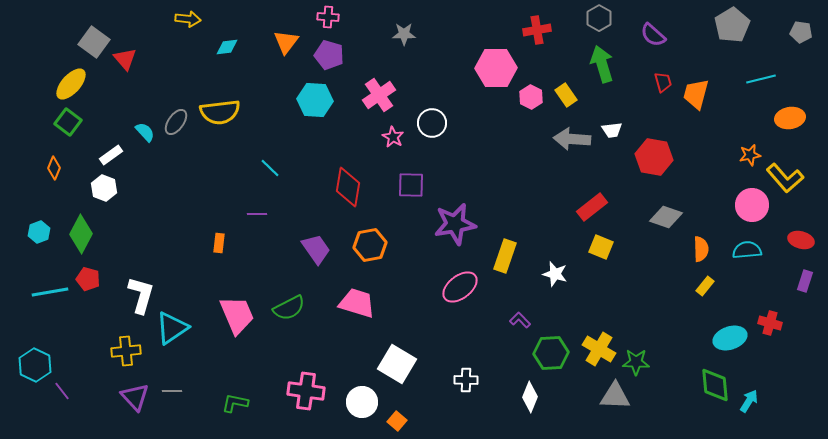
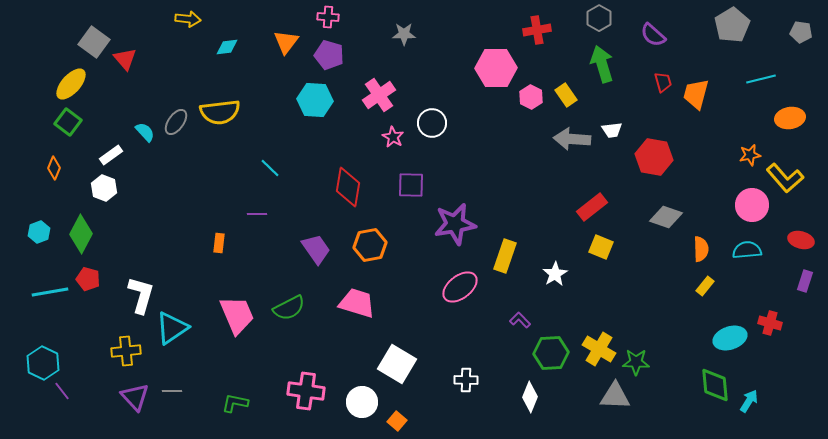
white star at (555, 274): rotated 25 degrees clockwise
cyan hexagon at (35, 365): moved 8 px right, 2 px up
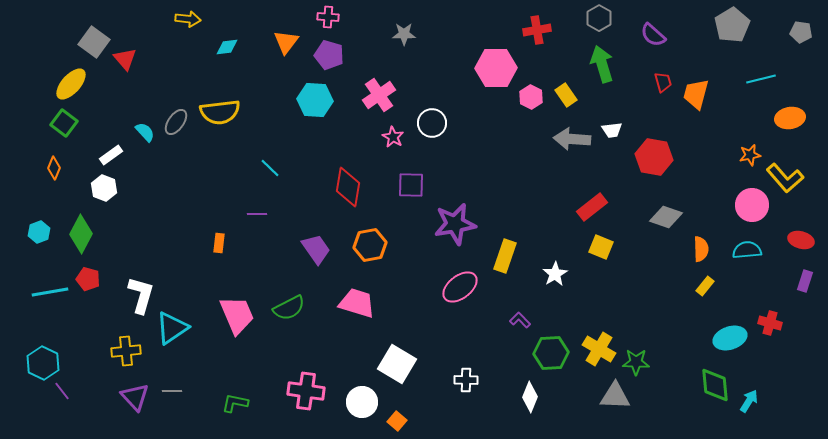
green square at (68, 122): moved 4 px left, 1 px down
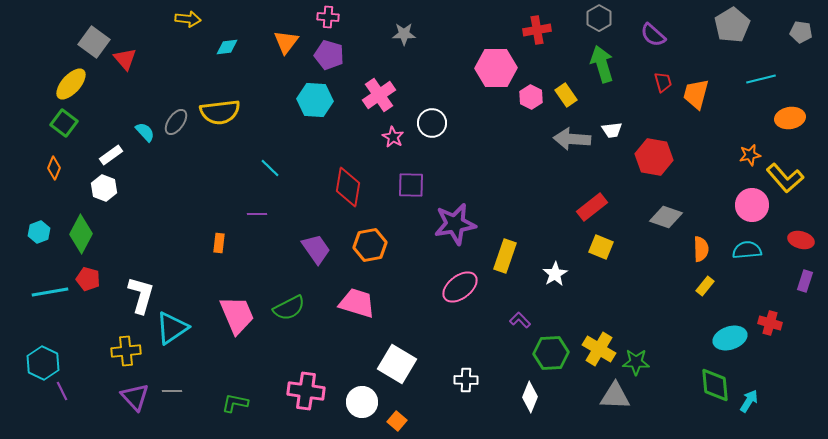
purple line at (62, 391): rotated 12 degrees clockwise
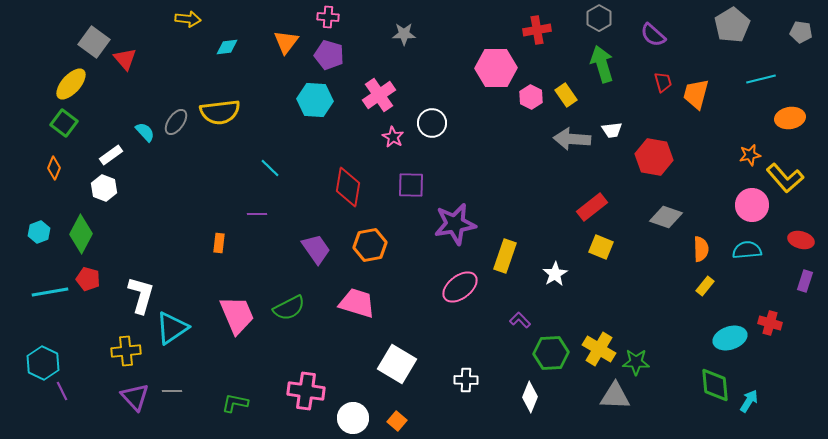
white circle at (362, 402): moved 9 px left, 16 px down
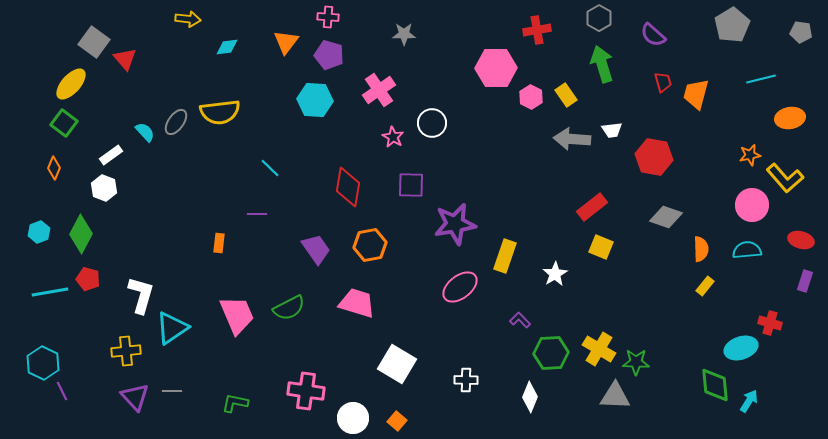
pink cross at (379, 95): moved 5 px up
cyan ellipse at (730, 338): moved 11 px right, 10 px down
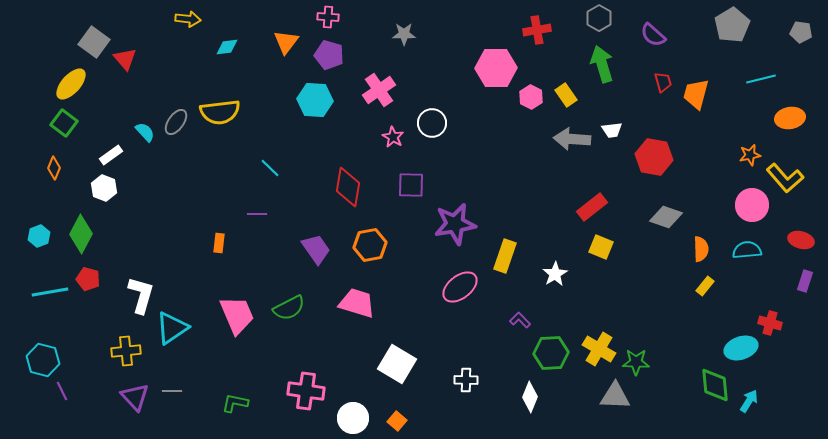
cyan hexagon at (39, 232): moved 4 px down
cyan hexagon at (43, 363): moved 3 px up; rotated 12 degrees counterclockwise
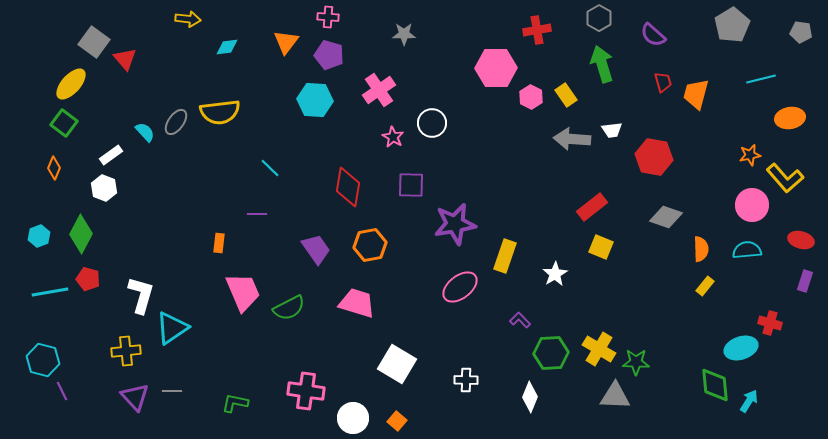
pink trapezoid at (237, 315): moved 6 px right, 23 px up
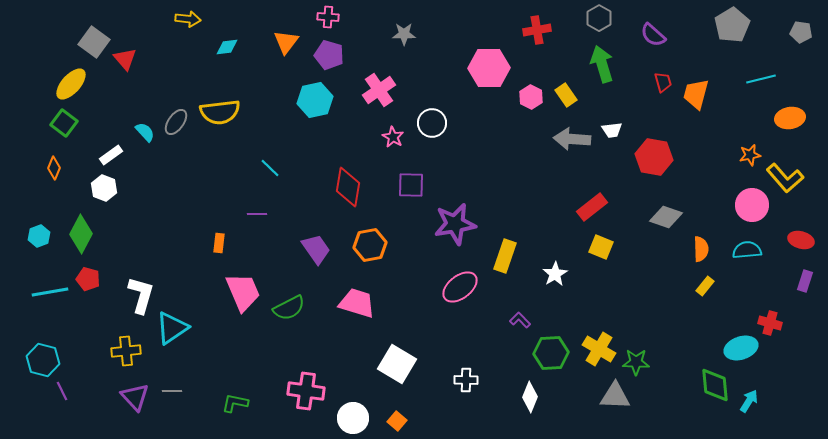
pink hexagon at (496, 68): moved 7 px left
cyan hexagon at (315, 100): rotated 16 degrees counterclockwise
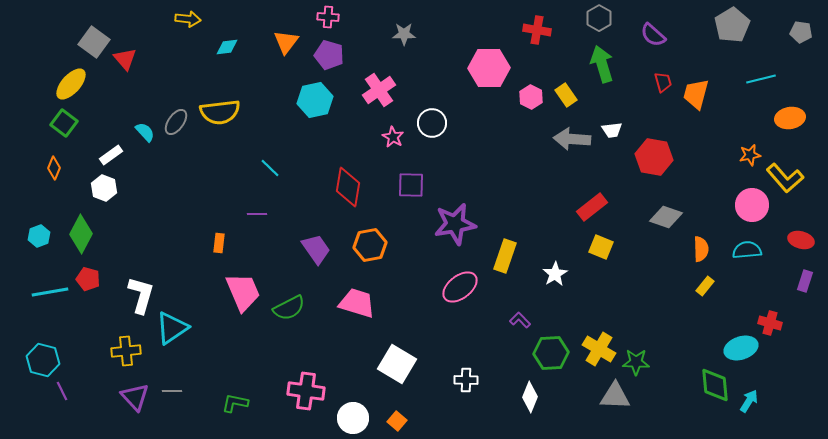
red cross at (537, 30): rotated 20 degrees clockwise
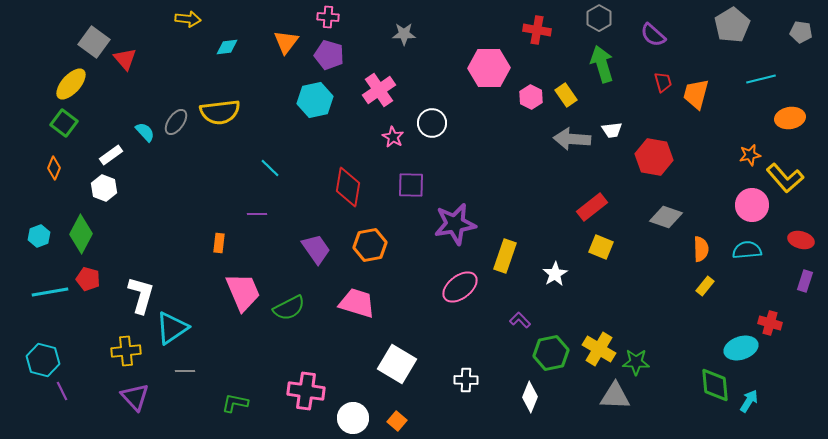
green hexagon at (551, 353): rotated 8 degrees counterclockwise
gray line at (172, 391): moved 13 px right, 20 px up
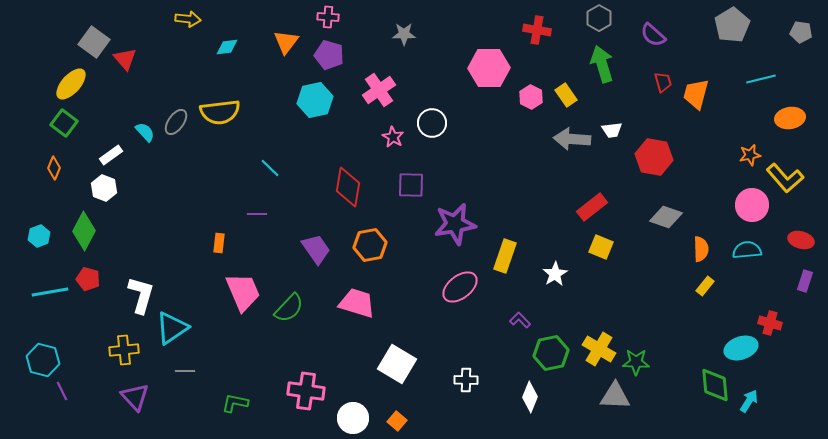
green diamond at (81, 234): moved 3 px right, 3 px up
green semicircle at (289, 308): rotated 20 degrees counterclockwise
yellow cross at (126, 351): moved 2 px left, 1 px up
